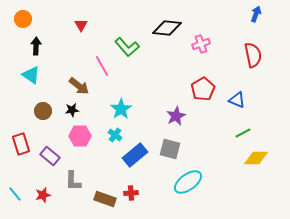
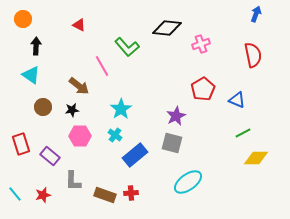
red triangle: moved 2 px left; rotated 32 degrees counterclockwise
brown circle: moved 4 px up
gray square: moved 2 px right, 6 px up
brown rectangle: moved 4 px up
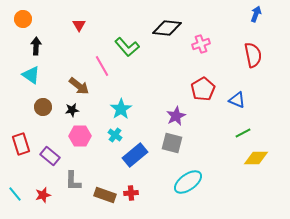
red triangle: rotated 32 degrees clockwise
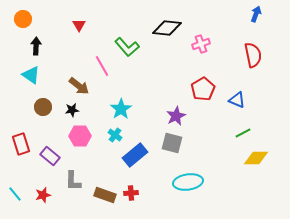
cyan ellipse: rotated 28 degrees clockwise
